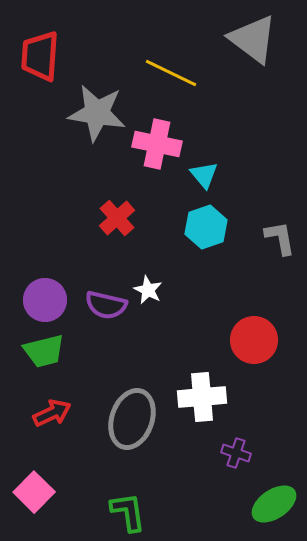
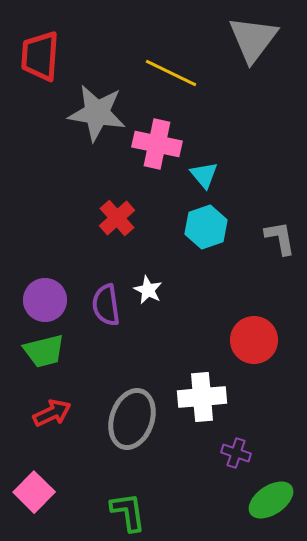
gray triangle: rotated 30 degrees clockwise
purple semicircle: rotated 69 degrees clockwise
green ellipse: moved 3 px left, 4 px up
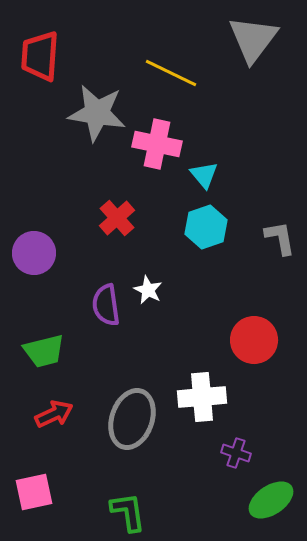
purple circle: moved 11 px left, 47 px up
red arrow: moved 2 px right, 1 px down
pink square: rotated 33 degrees clockwise
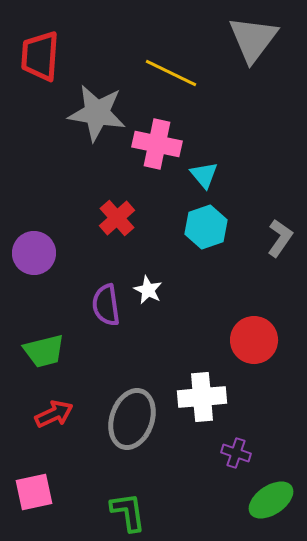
gray L-shape: rotated 45 degrees clockwise
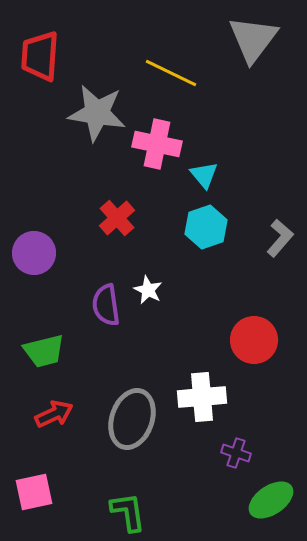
gray L-shape: rotated 6 degrees clockwise
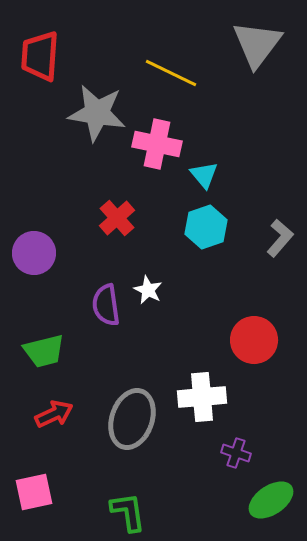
gray triangle: moved 4 px right, 5 px down
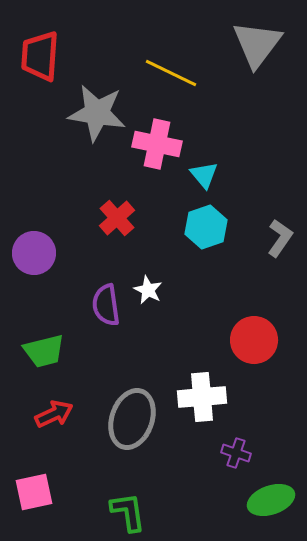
gray L-shape: rotated 6 degrees counterclockwise
green ellipse: rotated 15 degrees clockwise
